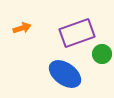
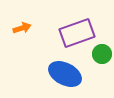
blue ellipse: rotated 8 degrees counterclockwise
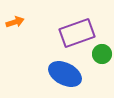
orange arrow: moved 7 px left, 6 px up
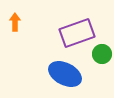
orange arrow: rotated 72 degrees counterclockwise
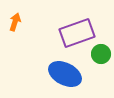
orange arrow: rotated 18 degrees clockwise
green circle: moved 1 px left
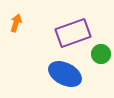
orange arrow: moved 1 px right, 1 px down
purple rectangle: moved 4 px left
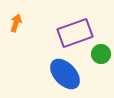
purple rectangle: moved 2 px right
blue ellipse: rotated 20 degrees clockwise
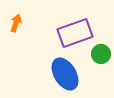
blue ellipse: rotated 12 degrees clockwise
